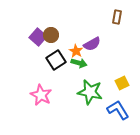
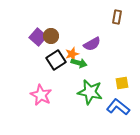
brown circle: moved 1 px down
orange star: moved 4 px left, 3 px down; rotated 24 degrees clockwise
yellow square: rotated 16 degrees clockwise
blue L-shape: moved 3 px up; rotated 20 degrees counterclockwise
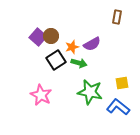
orange star: moved 7 px up
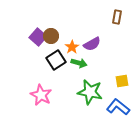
orange star: rotated 16 degrees counterclockwise
yellow square: moved 2 px up
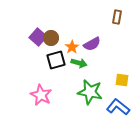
brown circle: moved 2 px down
black square: rotated 18 degrees clockwise
yellow square: moved 1 px up; rotated 16 degrees clockwise
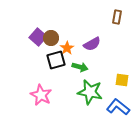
orange star: moved 5 px left, 1 px down
green arrow: moved 1 px right, 4 px down
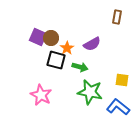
purple square: rotated 18 degrees counterclockwise
black square: rotated 30 degrees clockwise
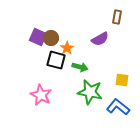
purple semicircle: moved 8 px right, 5 px up
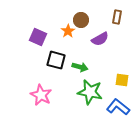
brown circle: moved 30 px right, 18 px up
orange star: moved 1 px right, 17 px up
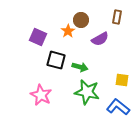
green star: moved 3 px left
